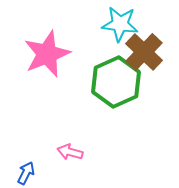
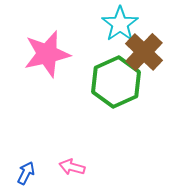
cyan star: rotated 30 degrees clockwise
pink star: rotated 9 degrees clockwise
pink arrow: moved 2 px right, 15 px down
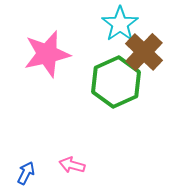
pink arrow: moved 2 px up
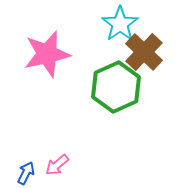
green hexagon: moved 5 px down
pink arrow: moved 15 px left; rotated 55 degrees counterclockwise
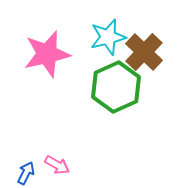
cyan star: moved 12 px left, 13 px down; rotated 21 degrees clockwise
pink arrow: rotated 110 degrees counterclockwise
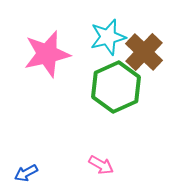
pink arrow: moved 44 px right
blue arrow: rotated 145 degrees counterclockwise
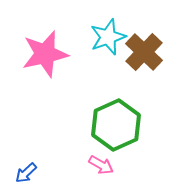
cyan star: rotated 6 degrees counterclockwise
pink star: moved 2 px left
green hexagon: moved 38 px down
blue arrow: rotated 15 degrees counterclockwise
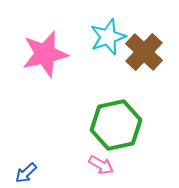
green hexagon: rotated 12 degrees clockwise
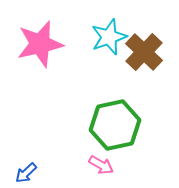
cyan star: moved 1 px right
pink star: moved 5 px left, 10 px up
green hexagon: moved 1 px left
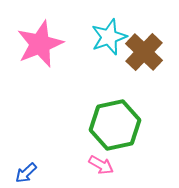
pink star: rotated 9 degrees counterclockwise
